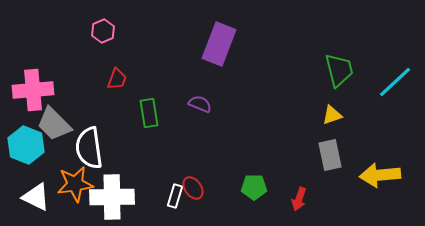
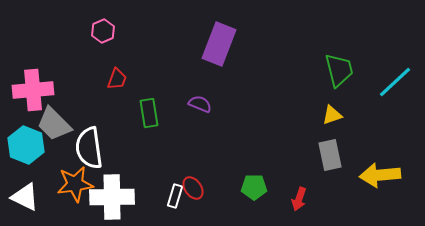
white triangle: moved 11 px left
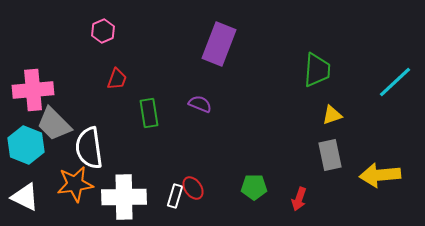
green trapezoid: moved 22 px left; rotated 18 degrees clockwise
white cross: moved 12 px right
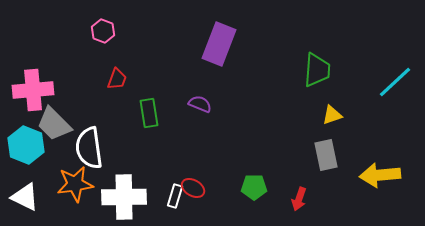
pink hexagon: rotated 15 degrees counterclockwise
gray rectangle: moved 4 px left
red ellipse: rotated 25 degrees counterclockwise
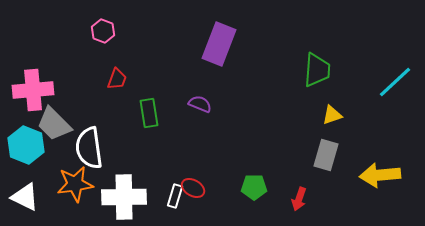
gray rectangle: rotated 28 degrees clockwise
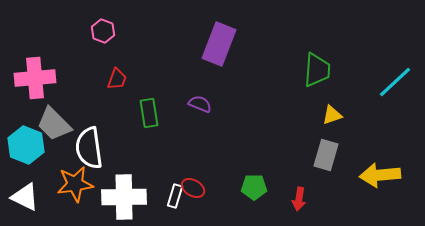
pink cross: moved 2 px right, 12 px up
red arrow: rotated 10 degrees counterclockwise
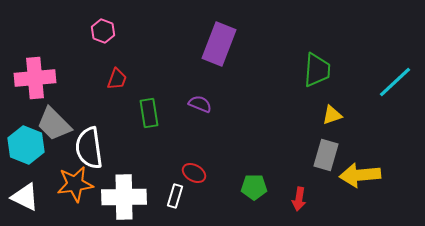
yellow arrow: moved 20 px left
red ellipse: moved 1 px right, 15 px up
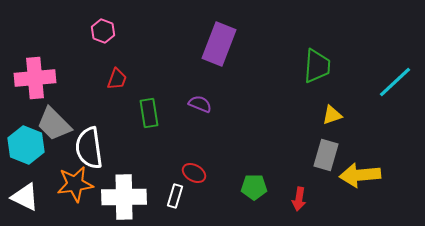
green trapezoid: moved 4 px up
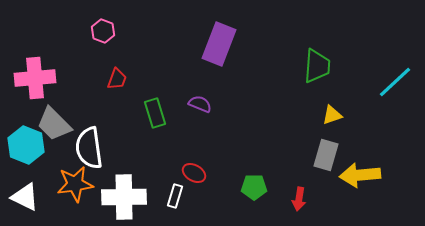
green rectangle: moved 6 px right; rotated 8 degrees counterclockwise
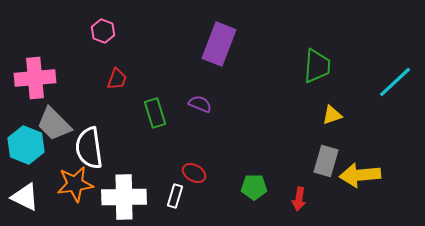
gray rectangle: moved 6 px down
